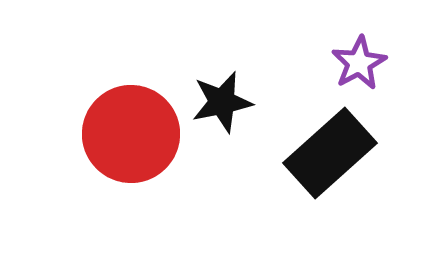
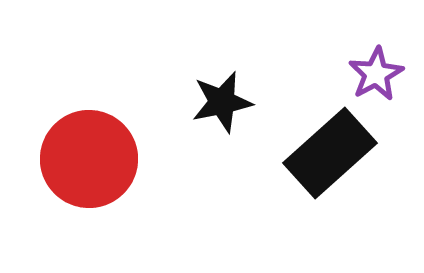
purple star: moved 17 px right, 11 px down
red circle: moved 42 px left, 25 px down
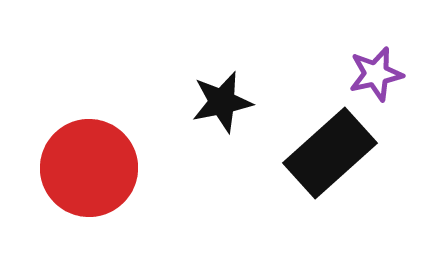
purple star: rotated 16 degrees clockwise
red circle: moved 9 px down
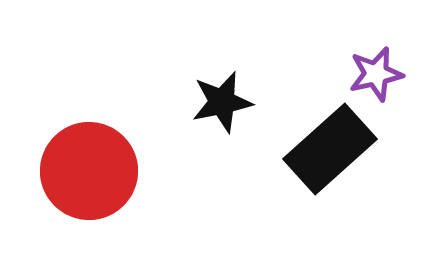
black rectangle: moved 4 px up
red circle: moved 3 px down
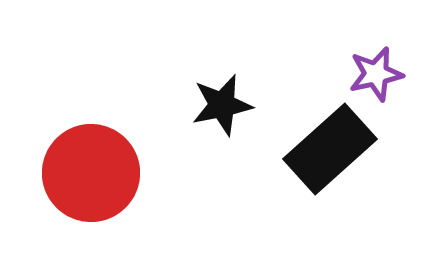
black star: moved 3 px down
red circle: moved 2 px right, 2 px down
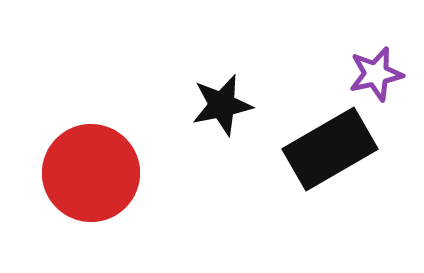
black rectangle: rotated 12 degrees clockwise
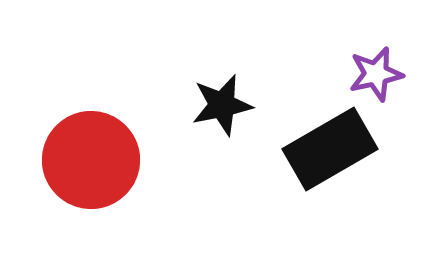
red circle: moved 13 px up
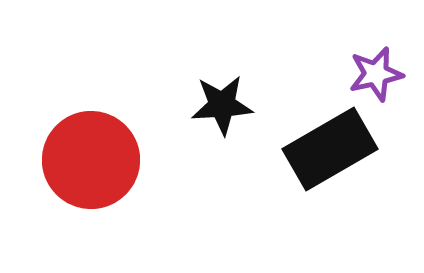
black star: rotated 8 degrees clockwise
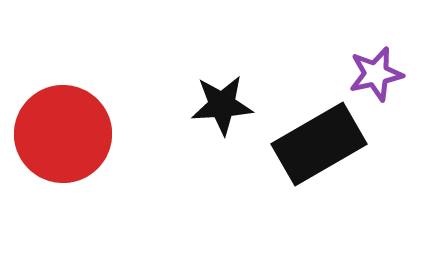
black rectangle: moved 11 px left, 5 px up
red circle: moved 28 px left, 26 px up
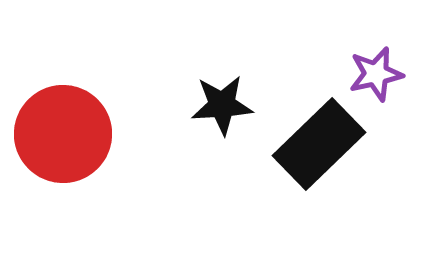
black rectangle: rotated 14 degrees counterclockwise
